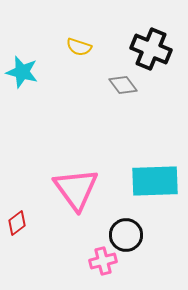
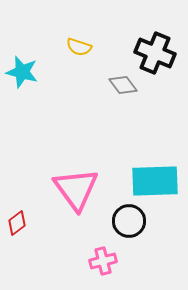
black cross: moved 4 px right, 4 px down
black circle: moved 3 px right, 14 px up
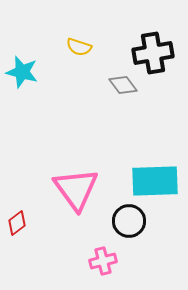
black cross: moved 2 px left; rotated 33 degrees counterclockwise
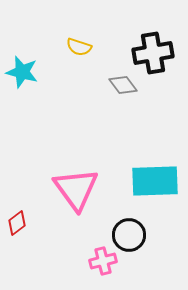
black circle: moved 14 px down
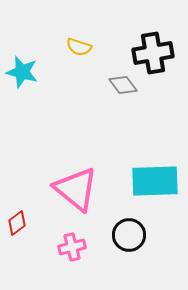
pink triangle: rotated 15 degrees counterclockwise
pink cross: moved 31 px left, 14 px up
